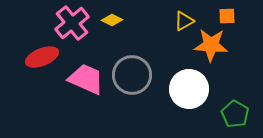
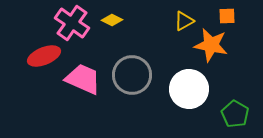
pink cross: rotated 16 degrees counterclockwise
orange star: rotated 8 degrees clockwise
red ellipse: moved 2 px right, 1 px up
pink trapezoid: moved 3 px left
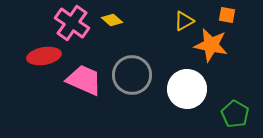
orange square: moved 1 px up; rotated 12 degrees clockwise
yellow diamond: rotated 15 degrees clockwise
red ellipse: rotated 12 degrees clockwise
pink trapezoid: moved 1 px right, 1 px down
white circle: moved 2 px left
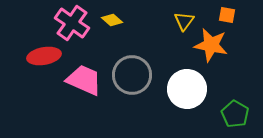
yellow triangle: rotated 25 degrees counterclockwise
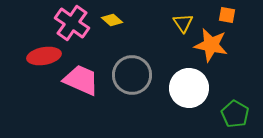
yellow triangle: moved 1 px left, 2 px down; rotated 10 degrees counterclockwise
pink trapezoid: moved 3 px left
white circle: moved 2 px right, 1 px up
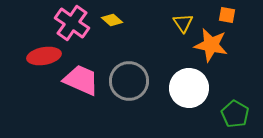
gray circle: moved 3 px left, 6 px down
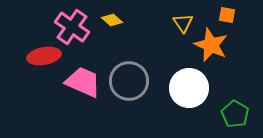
pink cross: moved 4 px down
orange star: rotated 12 degrees clockwise
pink trapezoid: moved 2 px right, 2 px down
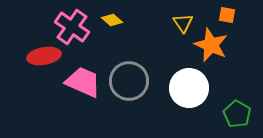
green pentagon: moved 2 px right
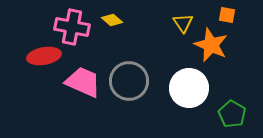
pink cross: rotated 24 degrees counterclockwise
green pentagon: moved 5 px left
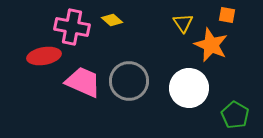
green pentagon: moved 3 px right, 1 px down
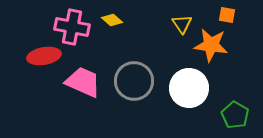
yellow triangle: moved 1 px left, 1 px down
orange star: rotated 16 degrees counterclockwise
gray circle: moved 5 px right
